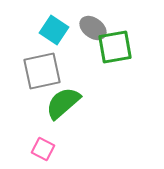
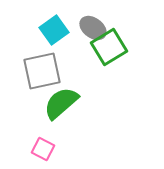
cyan square: rotated 20 degrees clockwise
green square: moved 6 px left; rotated 21 degrees counterclockwise
green semicircle: moved 2 px left
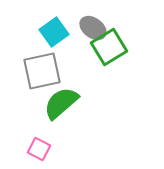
cyan square: moved 2 px down
pink square: moved 4 px left
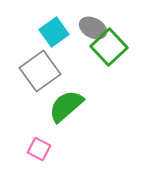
gray ellipse: rotated 8 degrees counterclockwise
green square: rotated 12 degrees counterclockwise
gray square: moved 2 px left; rotated 24 degrees counterclockwise
green semicircle: moved 5 px right, 3 px down
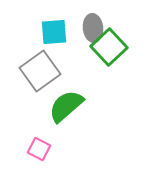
gray ellipse: rotated 56 degrees clockwise
cyan square: rotated 32 degrees clockwise
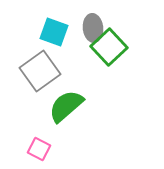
cyan square: rotated 24 degrees clockwise
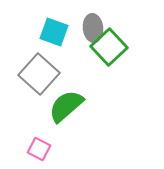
gray square: moved 1 px left, 3 px down; rotated 12 degrees counterclockwise
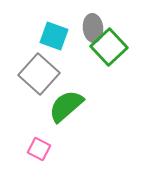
cyan square: moved 4 px down
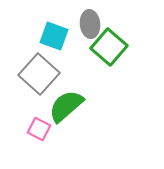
gray ellipse: moved 3 px left, 4 px up
green square: rotated 6 degrees counterclockwise
pink square: moved 20 px up
